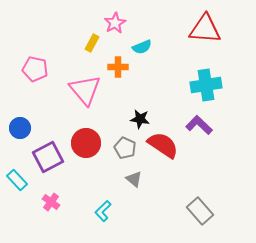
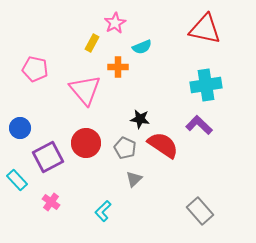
red triangle: rotated 8 degrees clockwise
gray triangle: rotated 36 degrees clockwise
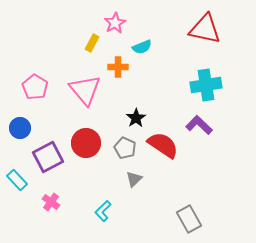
pink pentagon: moved 18 px down; rotated 20 degrees clockwise
black star: moved 4 px left, 1 px up; rotated 30 degrees clockwise
gray rectangle: moved 11 px left, 8 px down; rotated 12 degrees clockwise
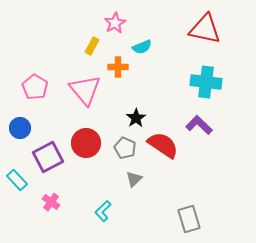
yellow rectangle: moved 3 px down
cyan cross: moved 3 px up; rotated 16 degrees clockwise
gray rectangle: rotated 12 degrees clockwise
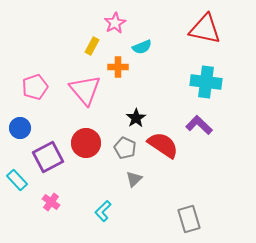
pink pentagon: rotated 20 degrees clockwise
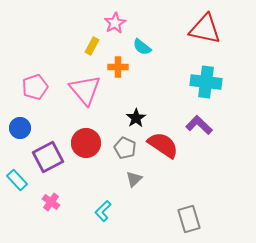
cyan semicircle: rotated 60 degrees clockwise
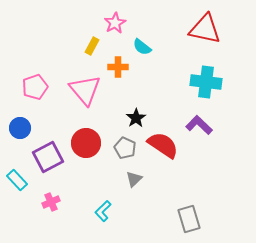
pink cross: rotated 30 degrees clockwise
